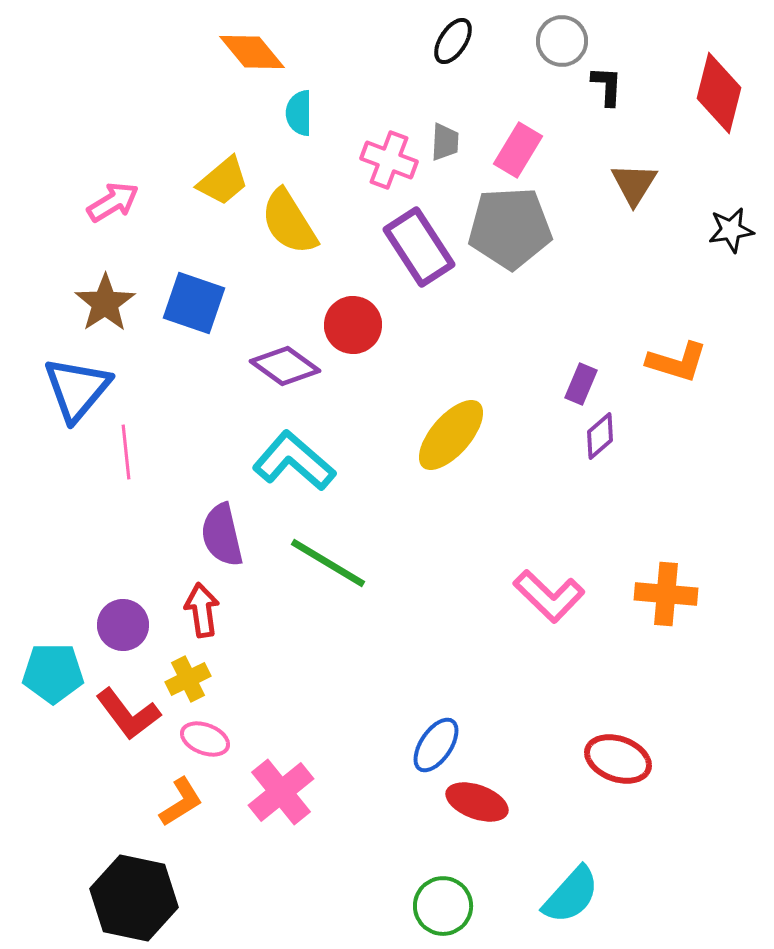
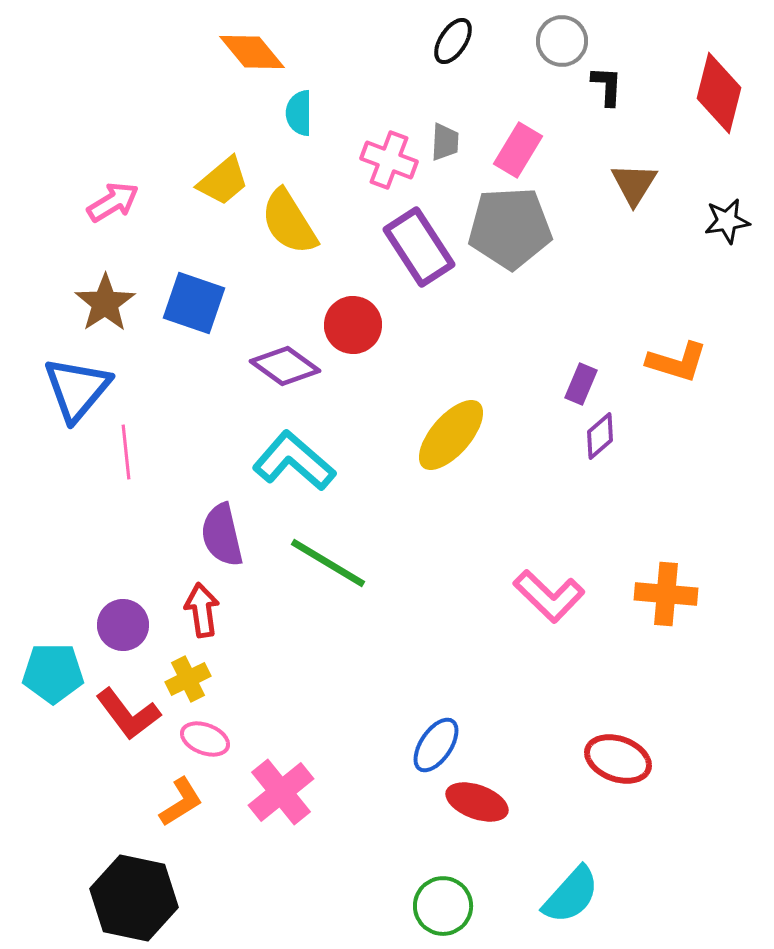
black star at (731, 230): moved 4 px left, 9 px up
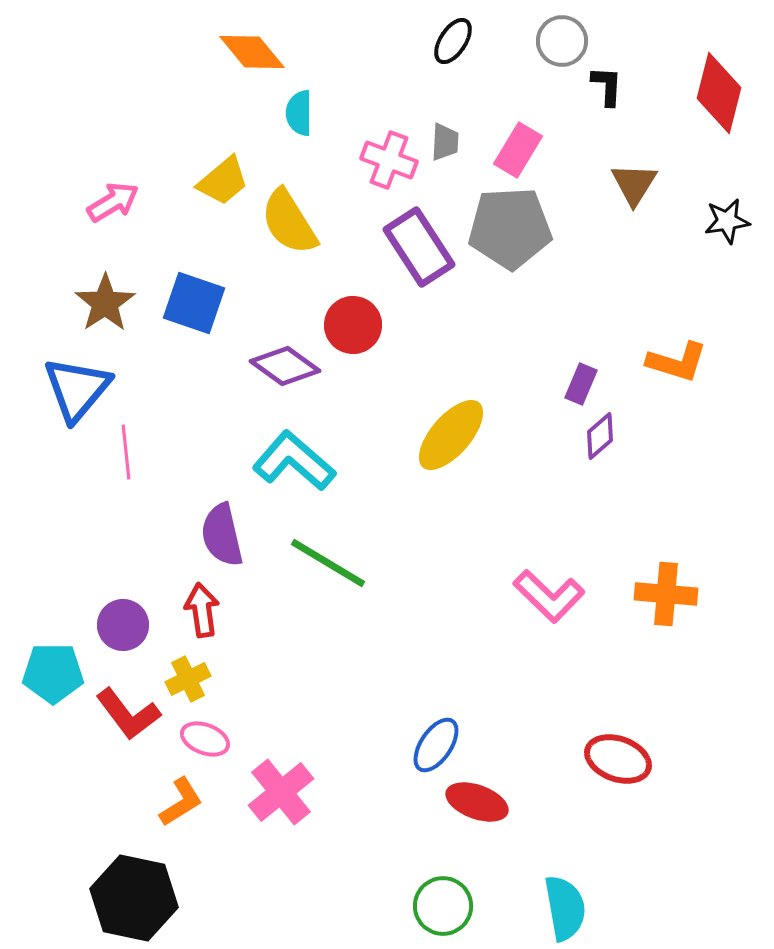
cyan semicircle at (571, 895): moved 6 px left, 13 px down; rotated 52 degrees counterclockwise
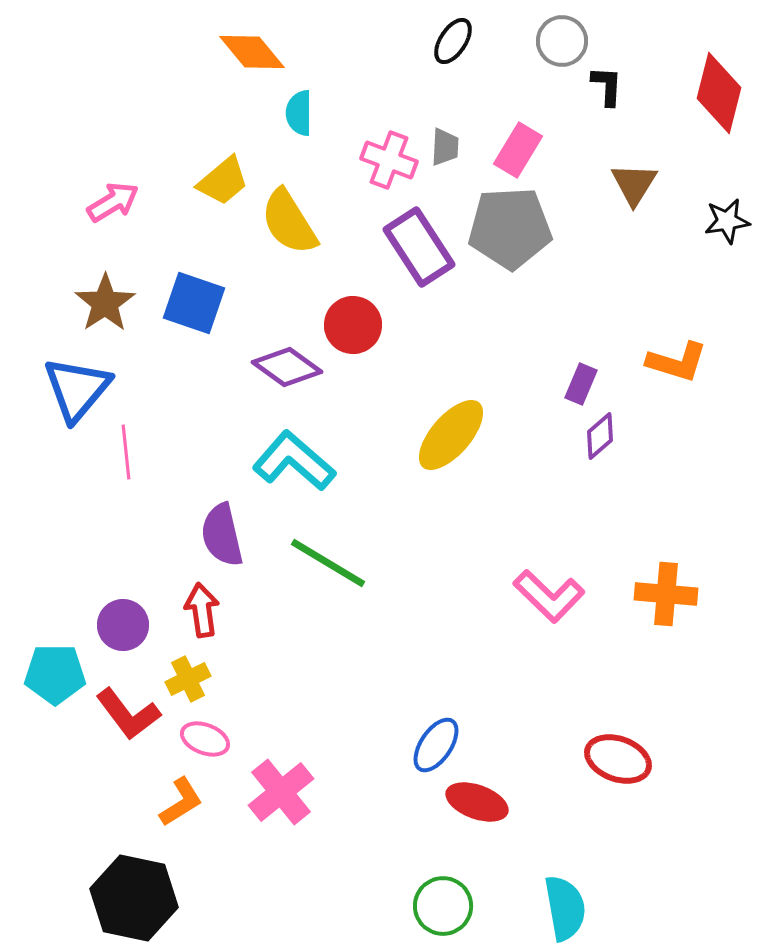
gray trapezoid at (445, 142): moved 5 px down
purple diamond at (285, 366): moved 2 px right, 1 px down
cyan pentagon at (53, 673): moved 2 px right, 1 px down
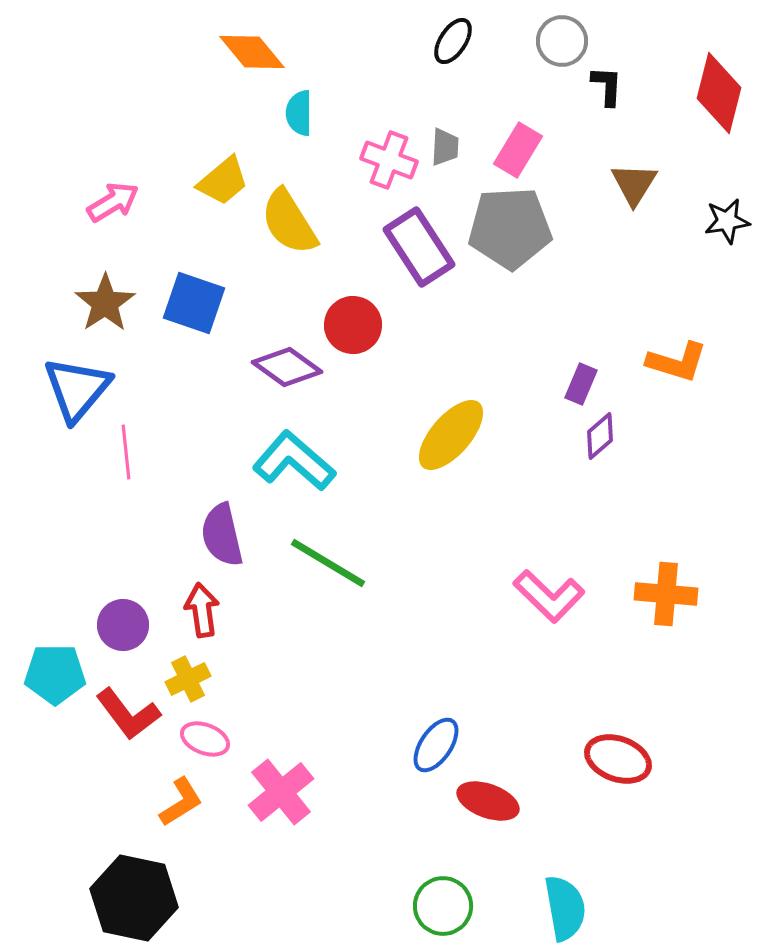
red ellipse at (477, 802): moved 11 px right, 1 px up
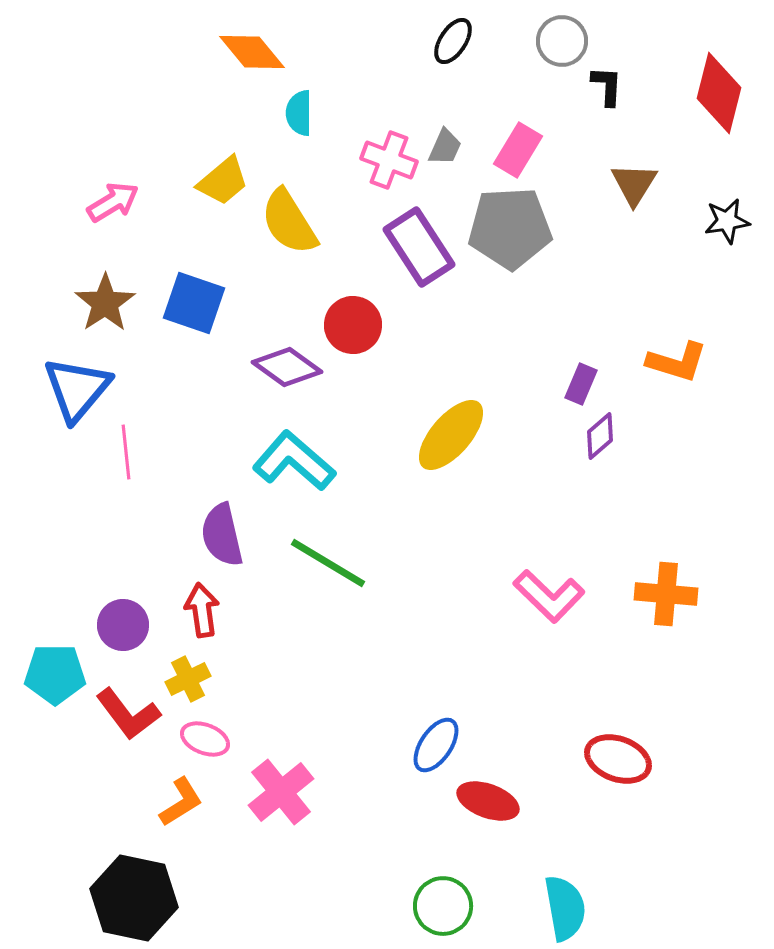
gray trapezoid at (445, 147): rotated 21 degrees clockwise
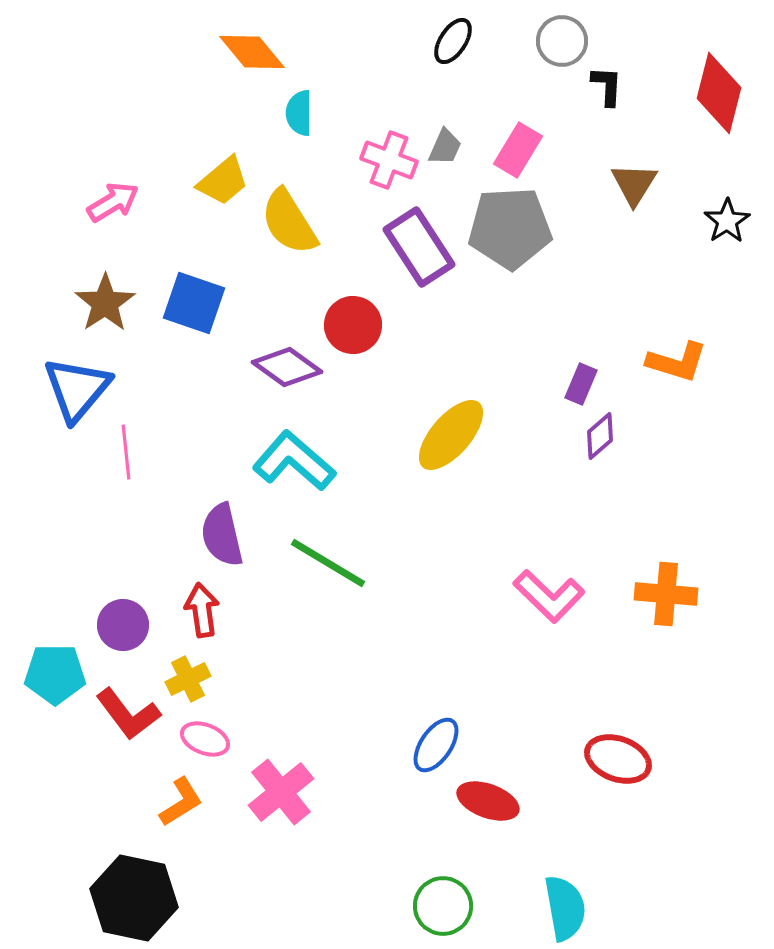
black star at (727, 221): rotated 24 degrees counterclockwise
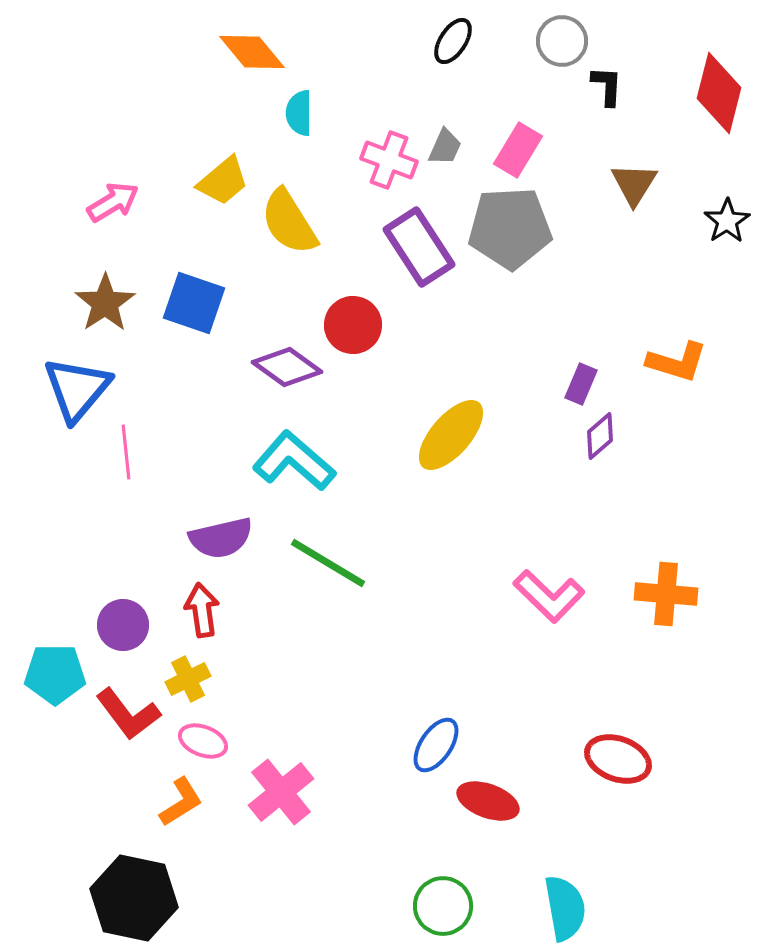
purple semicircle at (222, 535): moved 1 px left, 3 px down; rotated 90 degrees counterclockwise
pink ellipse at (205, 739): moved 2 px left, 2 px down
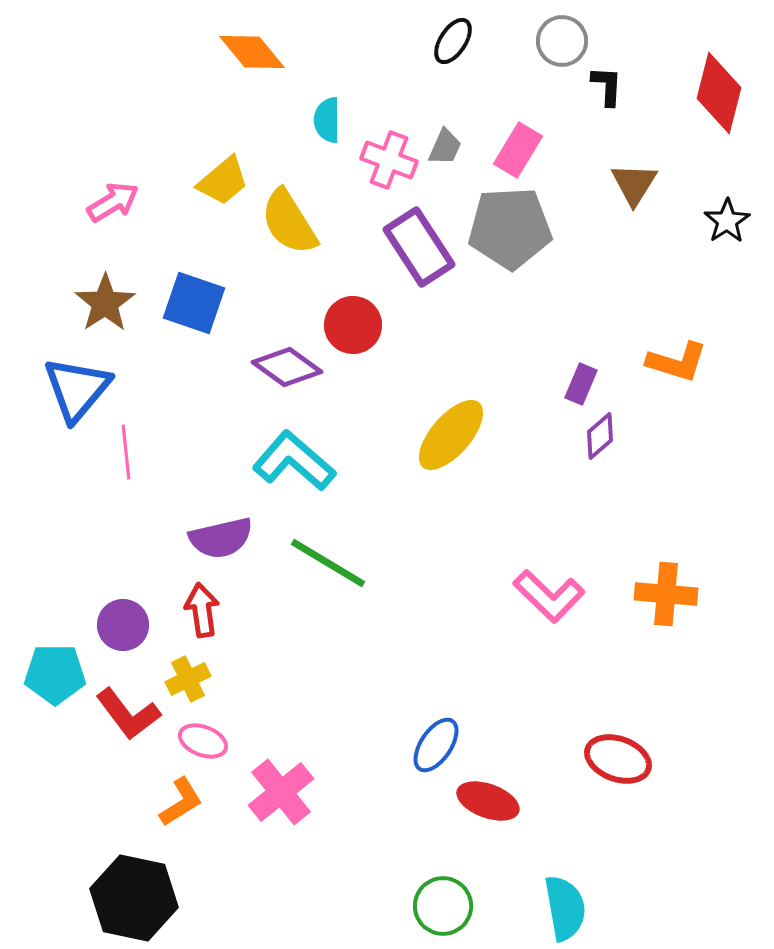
cyan semicircle at (299, 113): moved 28 px right, 7 px down
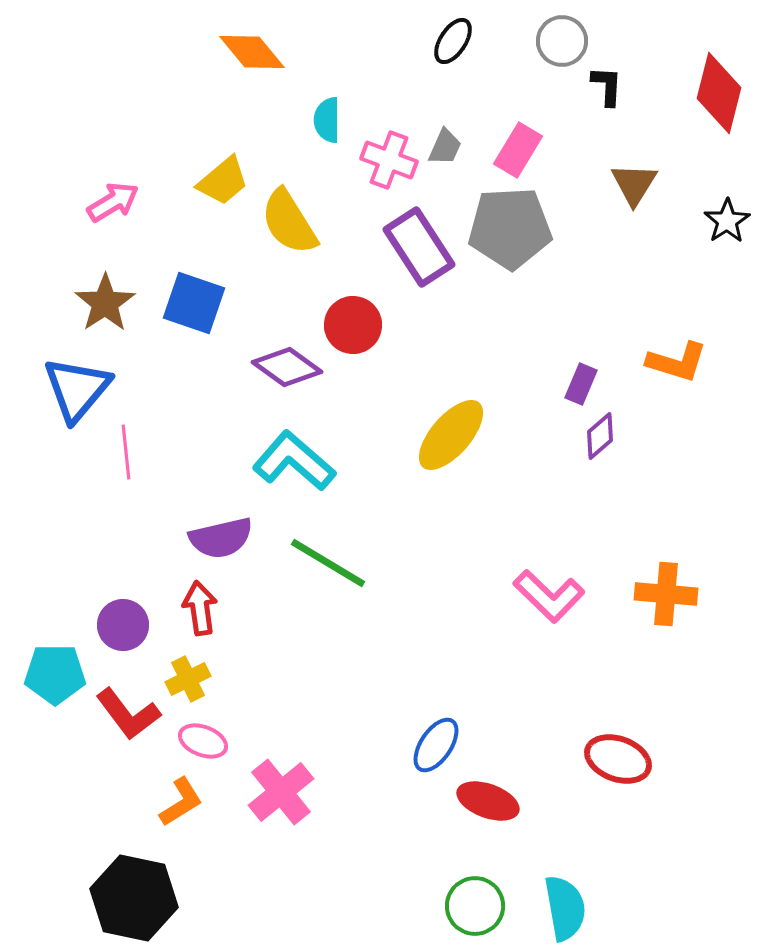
red arrow at (202, 610): moved 2 px left, 2 px up
green circle at (443, 906): moved 32 px right
